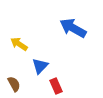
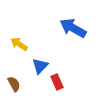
red rectangle: moved 1 px right, 4 px up
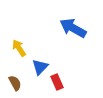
yellow arrow: moved 4 px down; rotated 24 degrees clockwise
blue triangle: moved 1 px down
brown semicircle: moved 1 px right, 1 px up
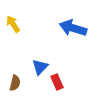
blue arrow: rotated 12 degrees counterclockwise
yellow arrow: moved 6 px left, 24 px up
brown semicircle: rotated 42 degrees clockwise
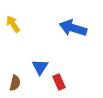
blue triangle: rotated 12 degrees counterclockwise
red rectangle: moved 2 px right
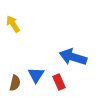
blue arrow: moved 29 px down
blue triangle: moved 4 px left, 8 px down
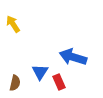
blue triangle: moved 4 px right, 3 px up
